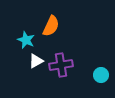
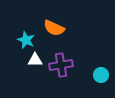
orange semicircle: moved 3 px right, 2 px down; rotated 90 degrees clockwise
white triangle: moved 1 px left, 1 px up; rotated 28 degrees clockwise
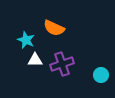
purple cross: moved 1 px right, 1 px up; rotated 10 degrees counterclockwise
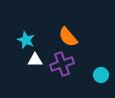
orange semicircle: moved 14 px right, 9 px down; rotated 25 degrees clockwise
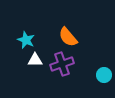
cyan circle: moved 3 px right
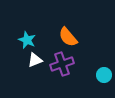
cyan star: moved 1 px right
white triangle: rotated 21 degrees counterclockwise
